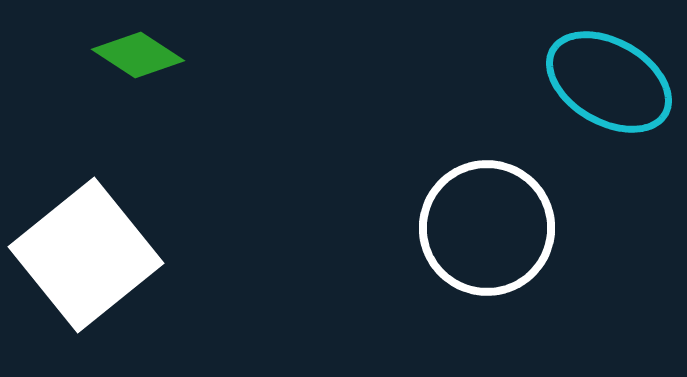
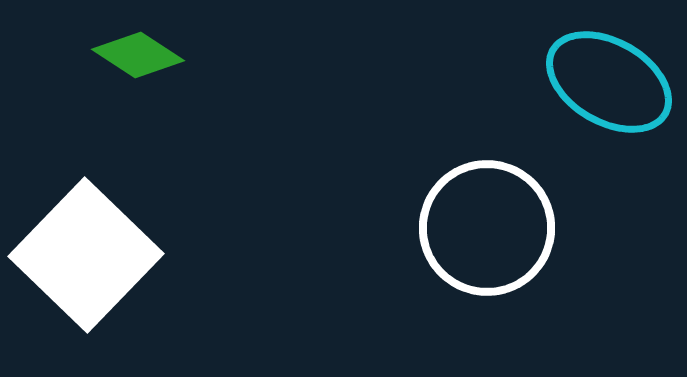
white square: rotated 7 degrees counterclockwise
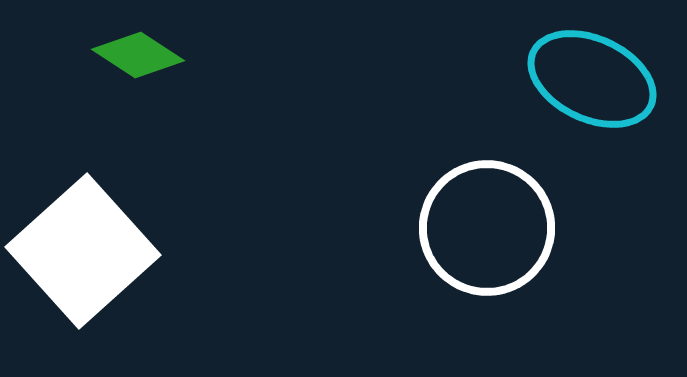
cyan ellipse: moved 17 px left, 3 px up; rotated 5 degrees counterclockwise
white square: moved 3 px left, 4 px up; rotated 4 degrees clockwise
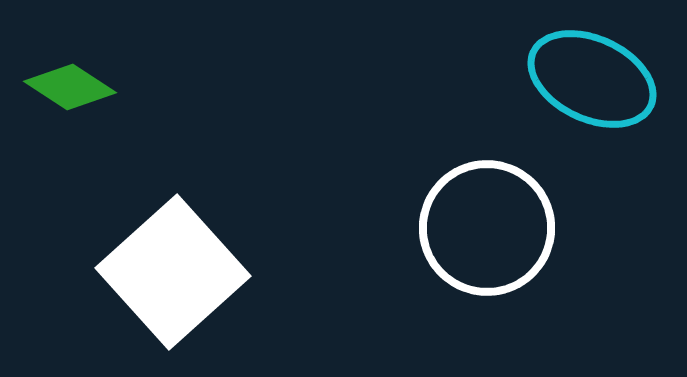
green diamond: moved 68 px left, 32 px down
white square: moved 90 px right, 21 px down
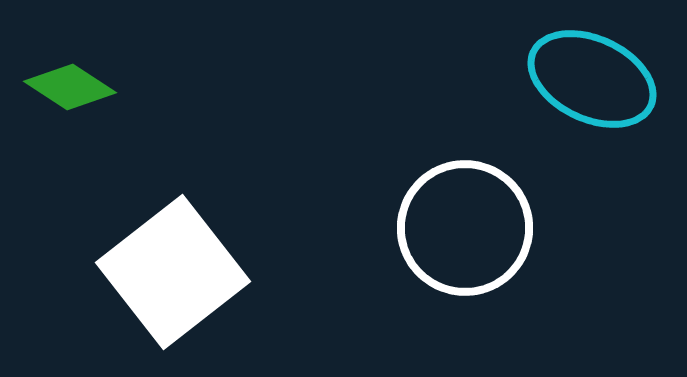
white circle: moved 22 px left
white square: rotated 4 degrees clockwise
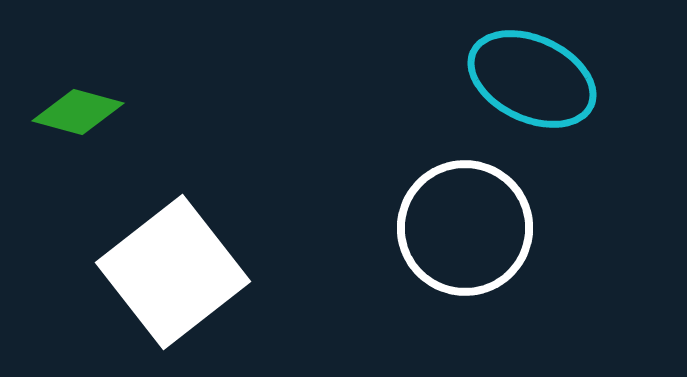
cyan ellipse: moved 60 px left
green diamond: moved 8 px right, 25 px down; rotated 18 degrees counterclockwise
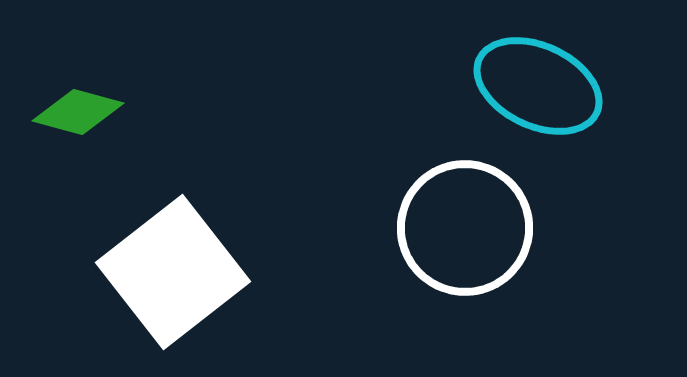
cyan ellipse: moved 6 px right, 7 px down
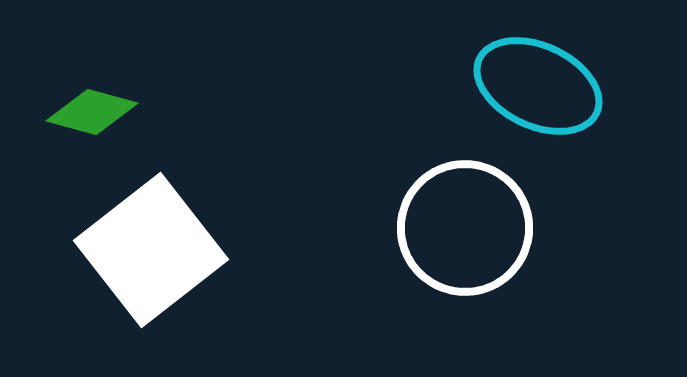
green diamond: moved 14 px right
white square: moved 22 px left, 22 px up
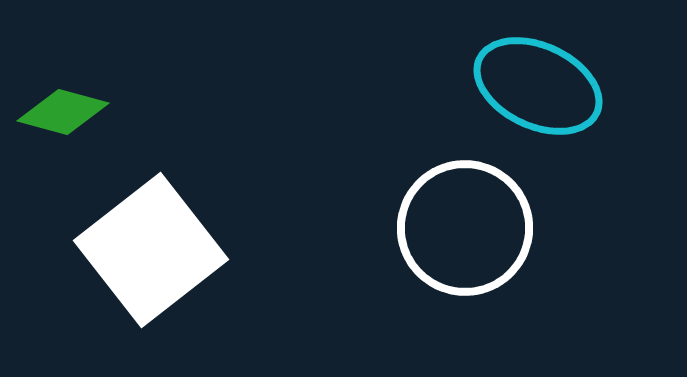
green diamond: moved 29 px left
